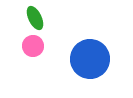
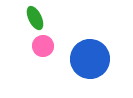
pink circle: moved 10 px right
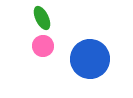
green ellipse: moved 7 px right
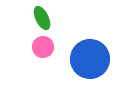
pink circle: moved 1 px down
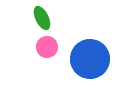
pink circle: moved 4 px right
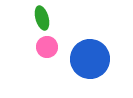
green ellipse: rotated 10 degrees clockwise
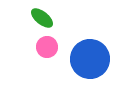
green ellipse: rotated 35 degrees counterclockwise
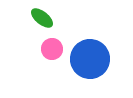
pink circle: moved 5 px right, 2 px down
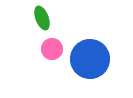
green ellipse: rotated 30 degrees clockwise
